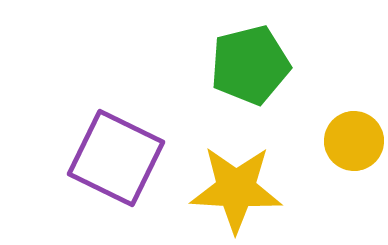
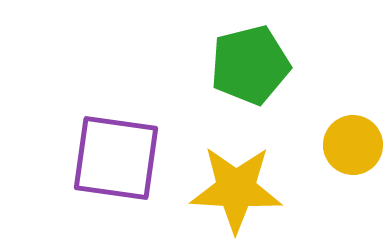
yellow circle: moved 1 px left, 4 px down
purple square: rotated 18 degrees counterclockwise
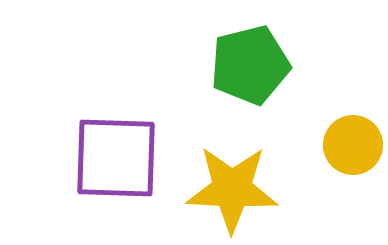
purple square: rotated 6 degrees counterclockwise
yellow star: moved 4 px left
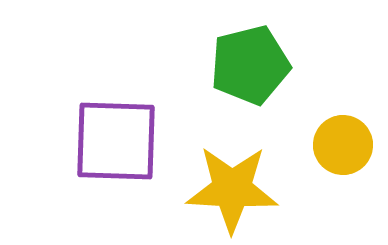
yellow circle: moved 10 px left
purple square: moved 17 px up
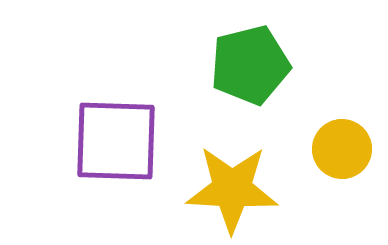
yellow circle: moved 1 px left, 4 px down
